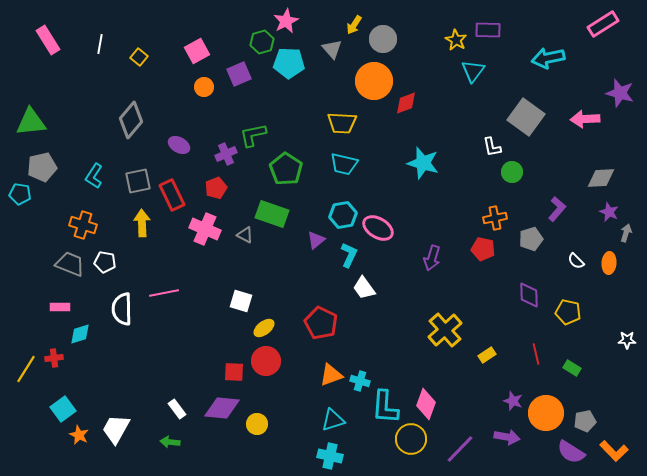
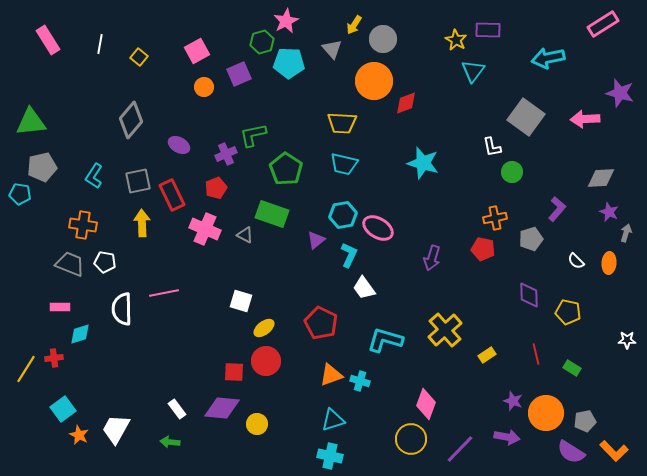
orange cross at (83, 225): rotated 8 degrees counterclockwise
cyan L-shape at (385, 407): moved 67 px up; rotated 102 degrees clockwise
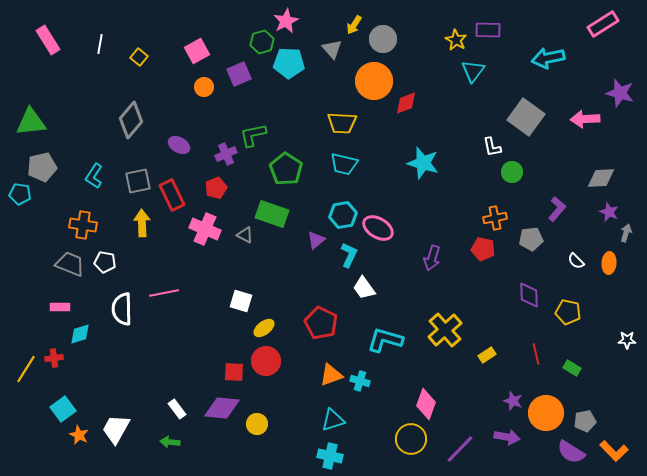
gray pentagon at (531, 239): rotated 10 degrees clockwise
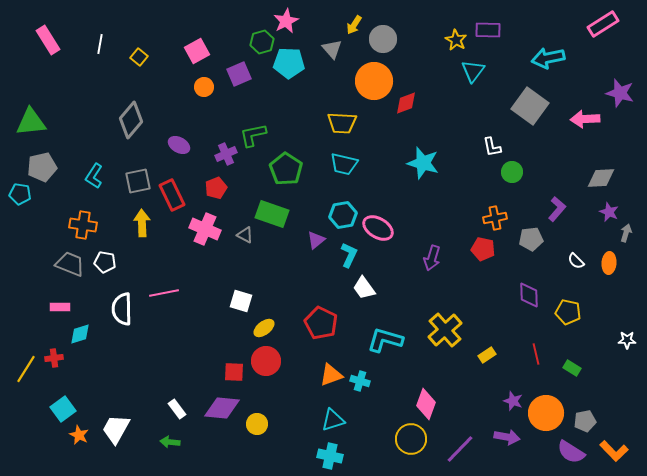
gray square at (526, 117): moved 4 px right, 11 px up
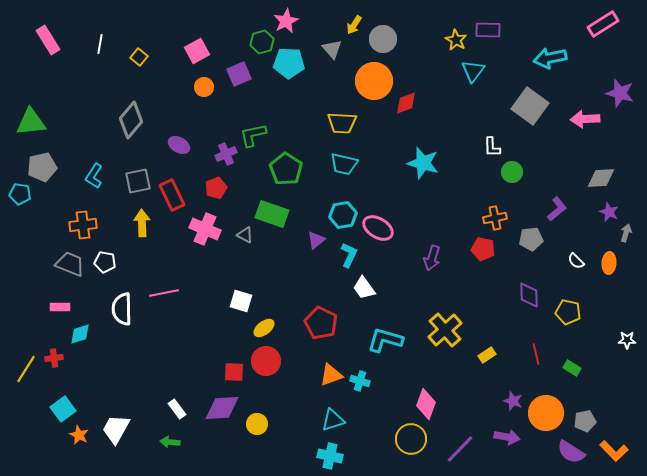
cyan arrow at (548, 58): moved 2 px right
white L-shape at (492, 147): rotated 10 degrees clockwise
purple L-shape at (557, 209): rotated 10 degrees clockwise
orange cross at (83, 225): rotated 16 degrees counterclockwise
purple diamond at (222, 408): rotated 9 degrees counterclockwise
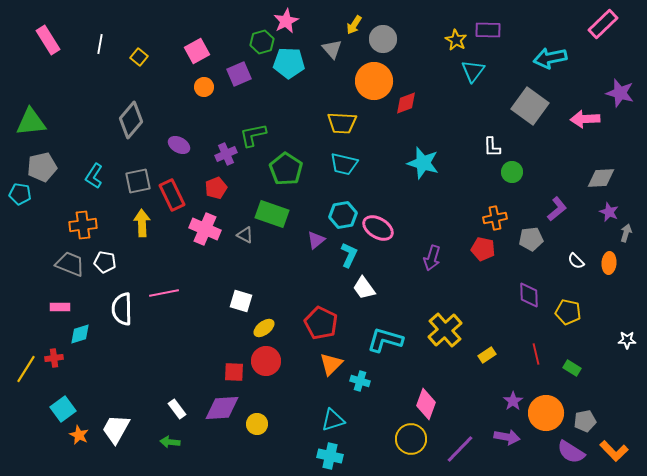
pink rectangle at (603, 24): rotated 12 degrees counterclockwise
orange triangle at (331, 375): moved 11 px up; rotated 25 degrees counterclockwise
purple star at (513, 401): rotated 18 degrees clockwise
